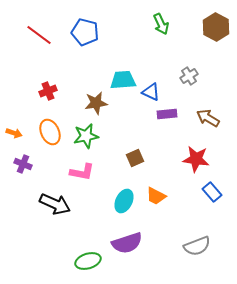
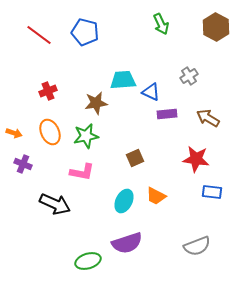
blue rectangle: rotated 42 degrees counterclockwise
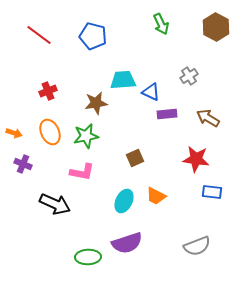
blue pentagon: moved 8 px right, 4 px down
green ellipse: moved 4 px up; rotated 15 degrees clockwise
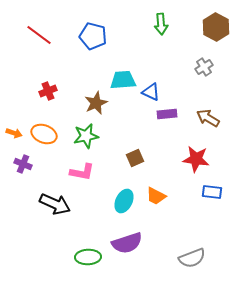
green arrow: rotated 20 degrees clockwise
gray cross: moved 15 px right, 9 px up
brown star: rotated 15 degrees counterclockwise
orange ellipse: moved 6 px left, 2 px down; rotated 45 degrees counterclockwise
gray semicircle: moved 5 px left, 12 px down
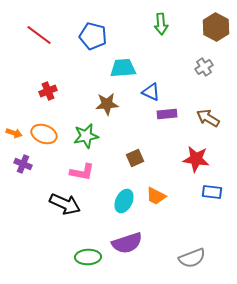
cyan trapezoid: moved 12 px up
brown star: moved 11 px right, 1 px down; rotated 20 degrees clockwise
black arrow: moved 10 px right
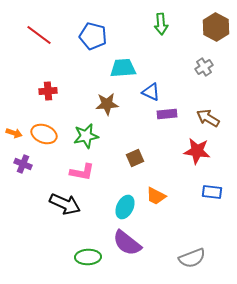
red cross: rotated 18 degrees clockwise
red star: moved 1 px right, 8 px up
cyan ellipse: moved 1 px right, 6 px down
purple semicircle: rotated 56 degrees clockwise
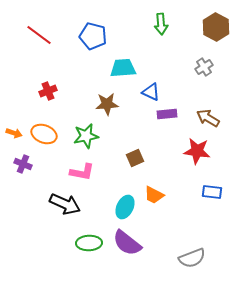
red cross: rotated 18 degrees counterclockwise
orange trapezoid: moved 2 px left, 1 px up
green ellipse: moved 1 px right, 14 px up
